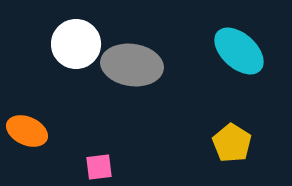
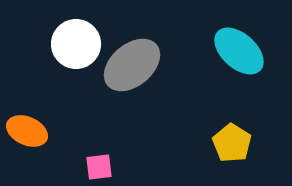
gray ellipse: rotated 48 degrees counterclockwise
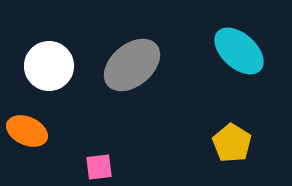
white circle: moved 27 px left, 22 px down
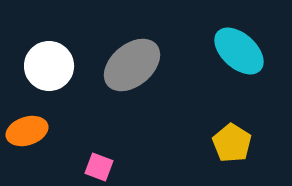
orange ellipse: rotated 42 degrees counterclockwise
pink square: rotated 28 degrees clockwise
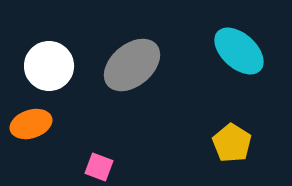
orange ellipse: moved 4 px right, 7 px up
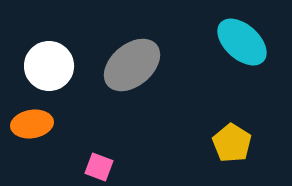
cyan ellipse: moved 3 px right, 9 px up
orange ellipse: moved 1 px right; rotated 9 degrees clockwise
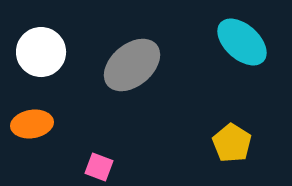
white circle: moved 8 px left, 14 px up
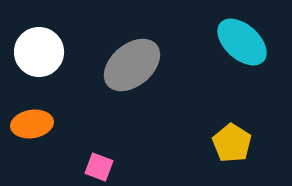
white circle: moved 2 px left
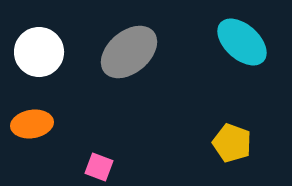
gray ellipse: moved 3 px left, 13 px up
yellow pentagon: rotated 12 degrees counterclockwise
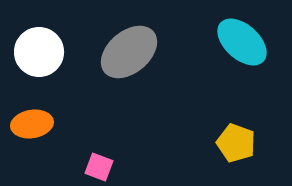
yellow pentagon: moved 4 px right
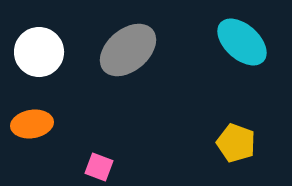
gray ellipse: moved 1 px left, 2 px up
